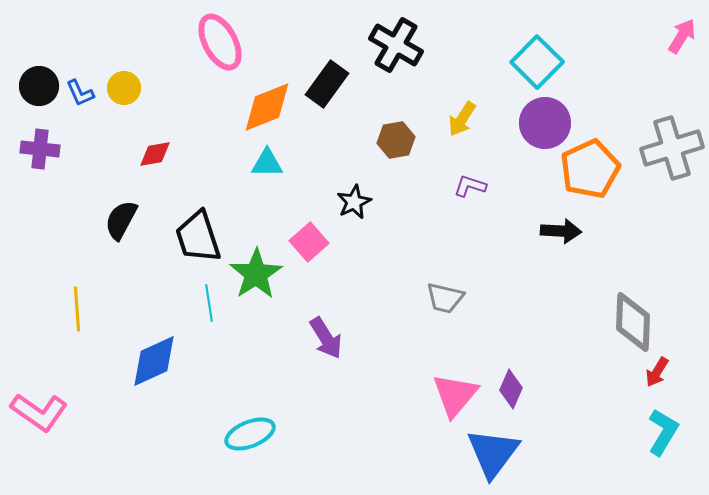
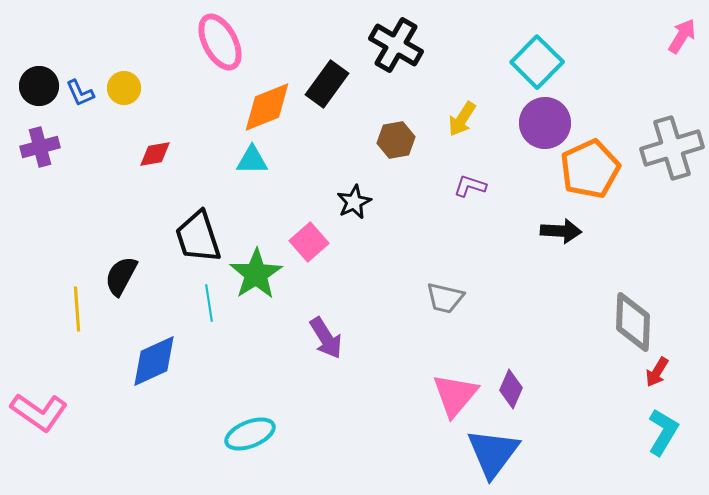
purple cross: moved 2 px up; rotated 21 degrees counterclockwise
cyan triangle: moved 15 px left, 3 px up
black semicircle: moved 56 px down
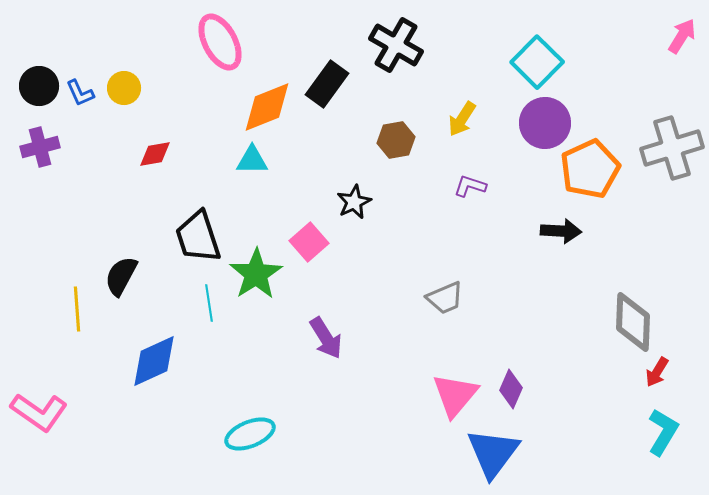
gray trapezoid: rotated 36 degrees counterclockwise
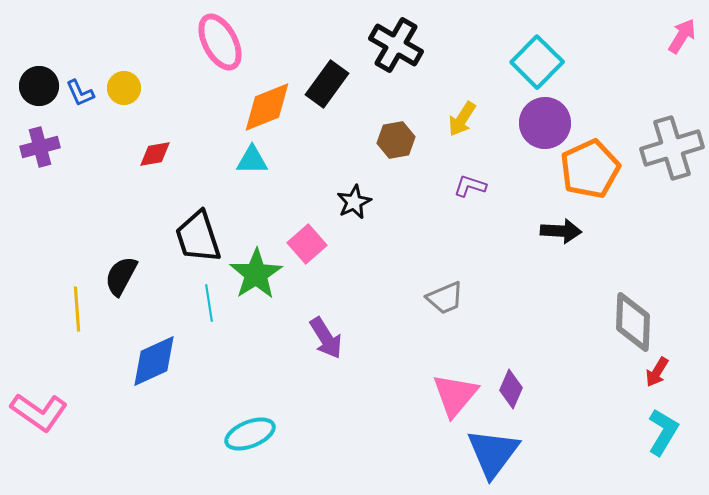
pink square: moved 2 px left, 2 px down
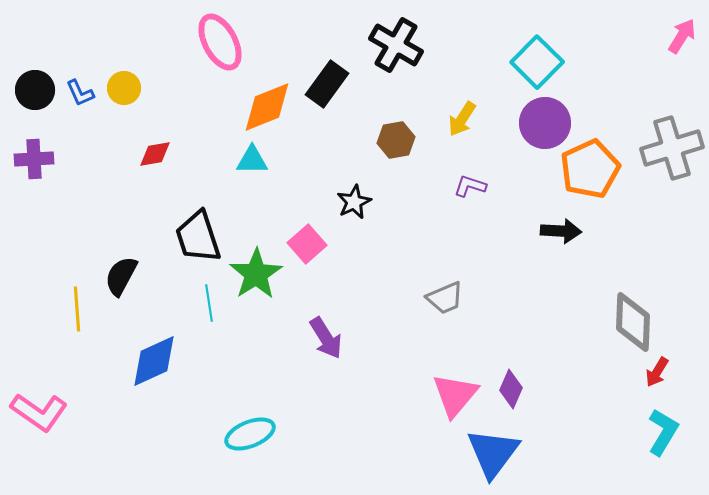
black circle: moved 4 px left, 4 px down
purple cross: moved 6 px left, 12 px down; rotated 12 degrees clockwise
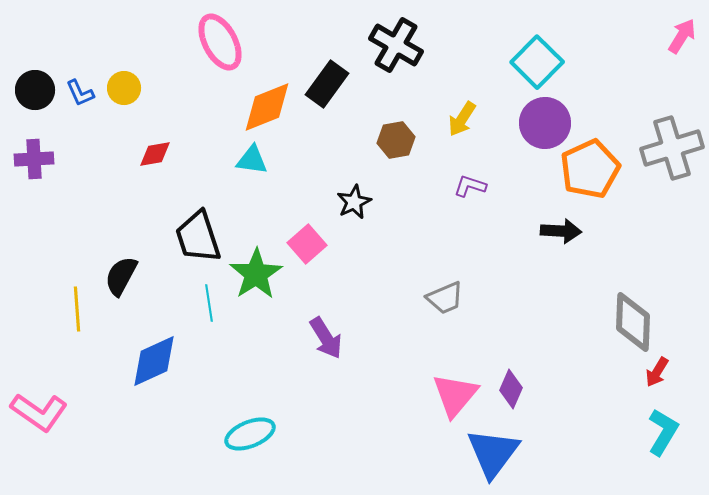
cyan triangle: rotated 8 degrees clockwise
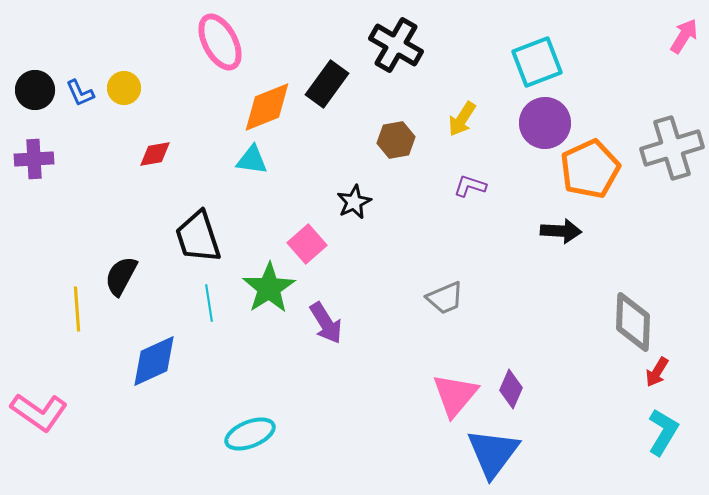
pink arrow: moved 2 px right
cyan square: rotated 24 degrees clockwise
green star: moved 13 px right, 14 px down
purple arrow: moved 15 px up
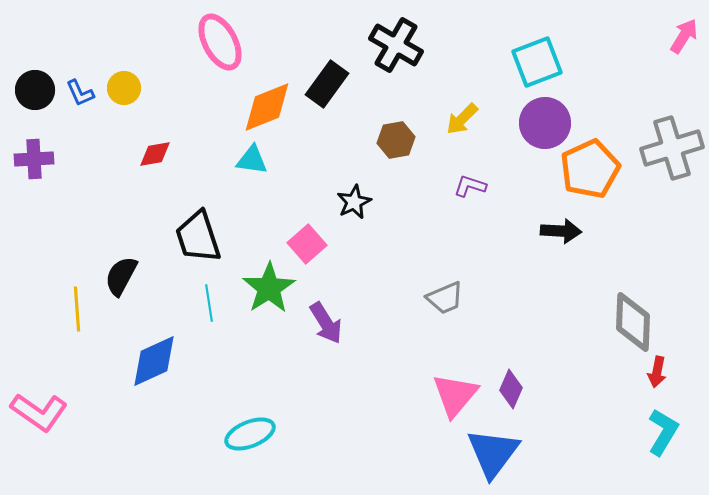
yellow arrow: rotated 12 degrees clockwise
red arrow: rotated 20 degrees counterclockwise
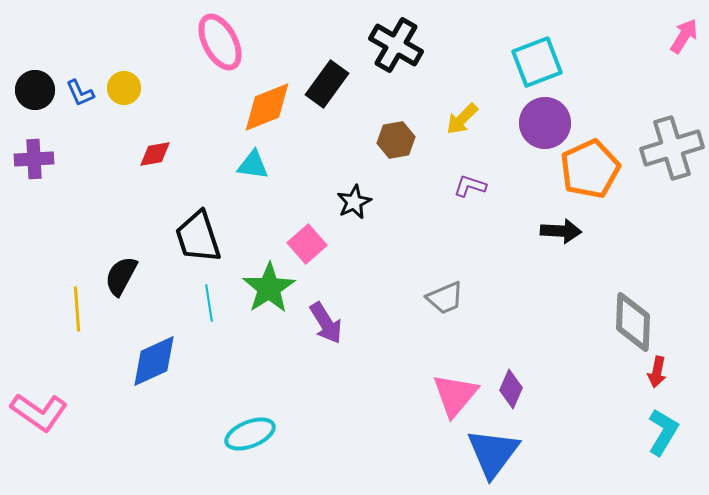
cyan triangle: moved 1 px right, 5 px down
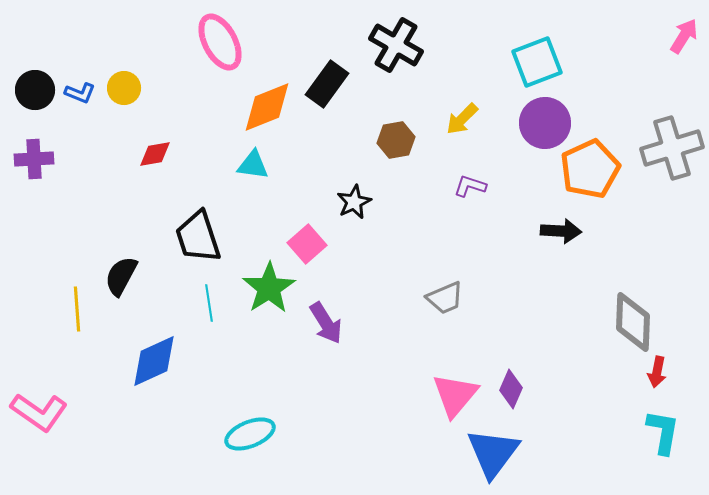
blue L-shape: rotated 44 degrees counterclockwise
cyan L-shape: rotated 21 degrees counterclockwise
